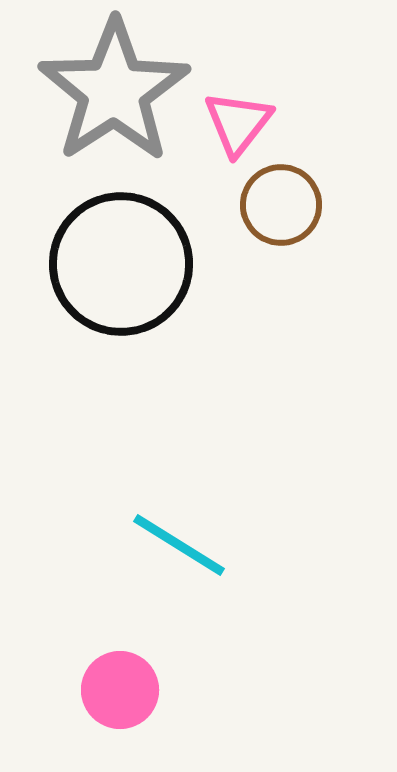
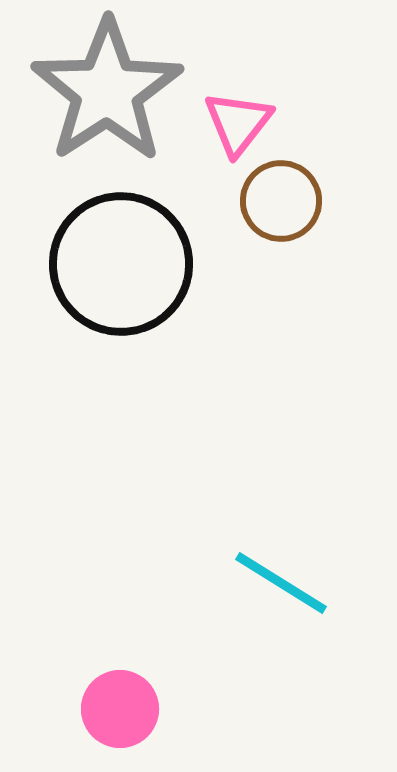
gray star: moved 7 px left
brown circle: moved 4 px up
cyan line: moved 102 px right, 38 px down
pink circle: moved 19 px down
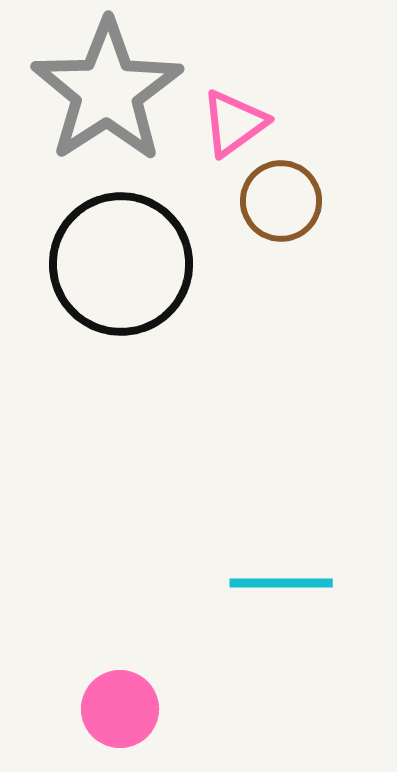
pink triangle: moved 4 px left; rotated 16 degrees clockwise
cyan line: rotated 32 degrees counterclockwise
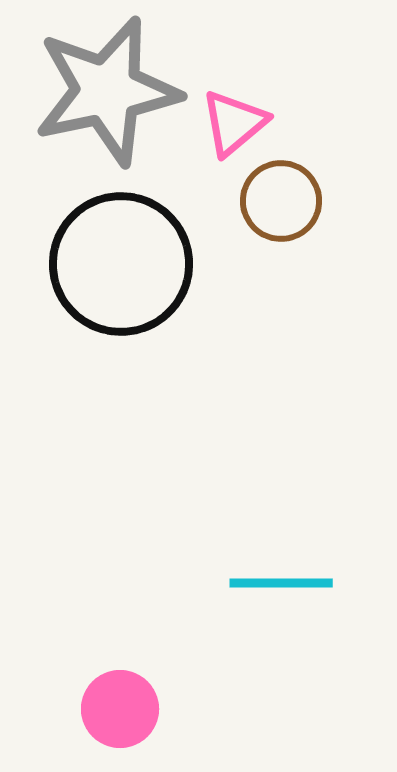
gray star: rotated 21 degrees clockwise
pink triangle: rotated 4 degrees counterclockwise
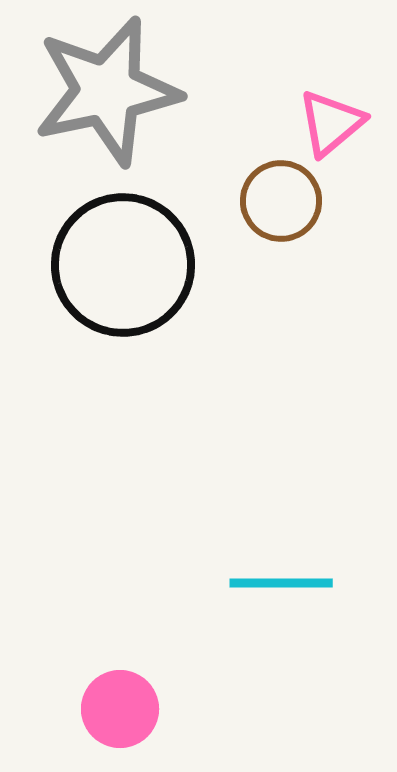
pink triangle: moved 97 px right
black circle: moved 2 px right, 1 px down
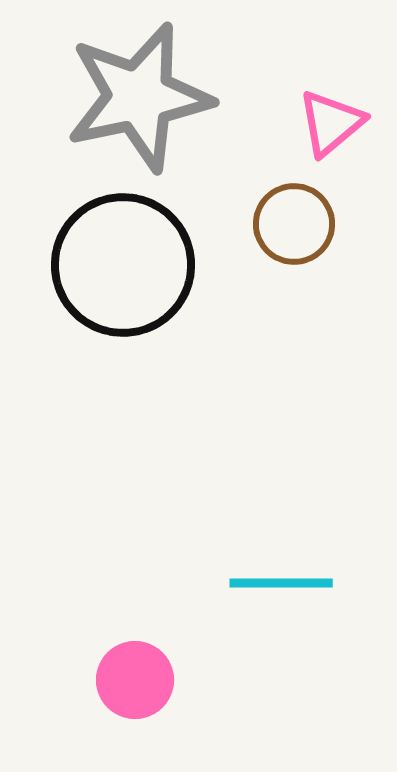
gray star: moved 32 px right, 6 px down
brown circle: moved 13 px right, 23 px down
pink circle: moved 15 px right, 29 px up
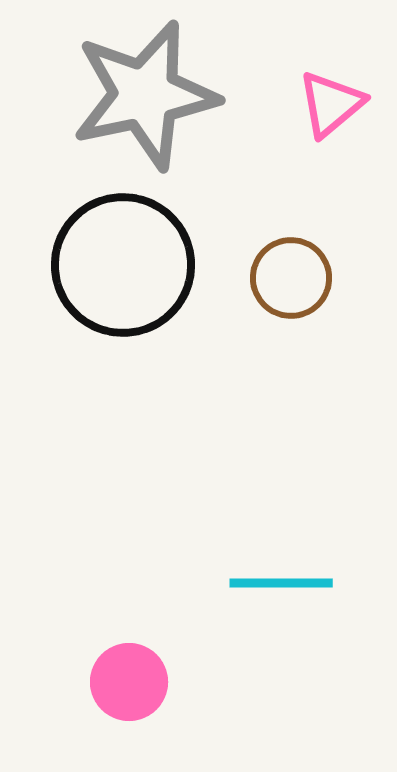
gray star: moved 6 px right, 2 px up
pink triangle: moved 19 px up
brown circle: moved 3 px left, 54 px down
pink circle: moved 6 px left, 2 px down
